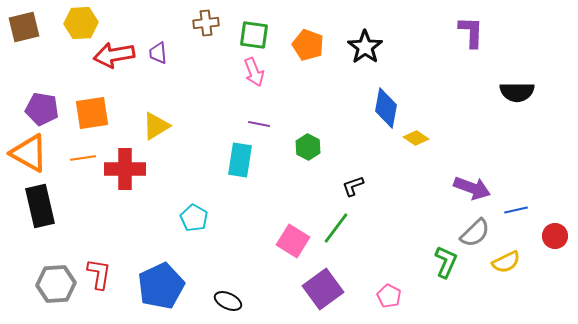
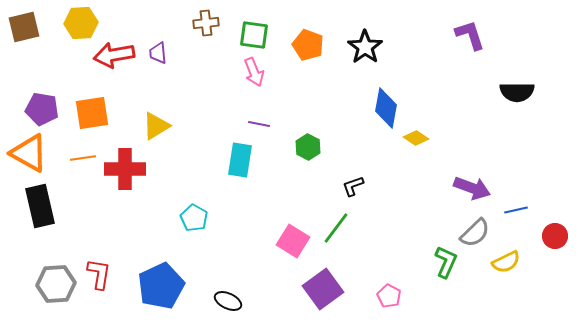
purple L-shape: moved 1 px left, 3 px down; rotated 20 degrees counterclockwise
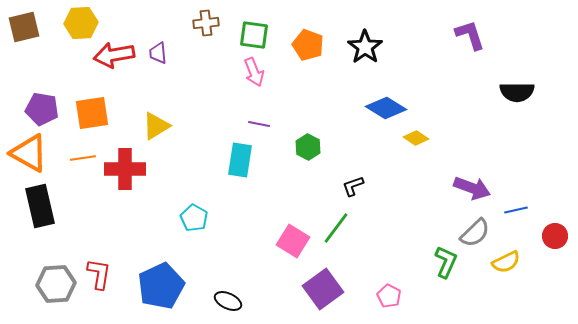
blue diamond: rotated 69 degrees counterclockwise
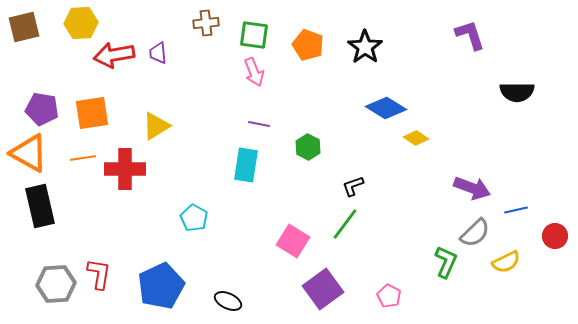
cyan rectangle: moved 6 px right, 5 px down
green line: moved 9 px right, 4 px up
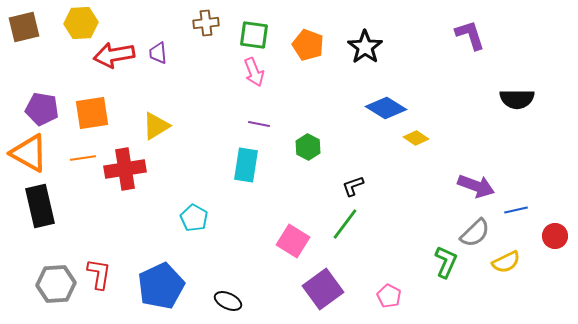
black semicircle: moved 7 px down
red cross: rotated 9 degrees counterclockwise
purple arrow: moved 4 px right, 2 px up
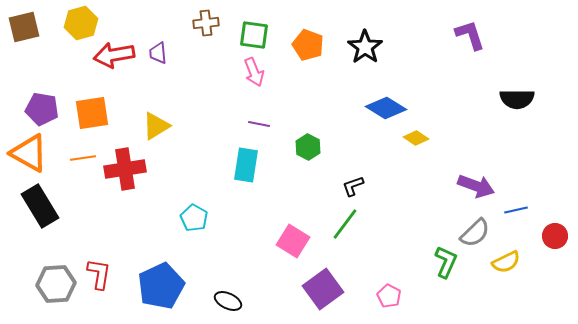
yellow hexagon: rotated 12 degrees counterclockwise
black rectangle: rotated 18 degrees counterclockwise
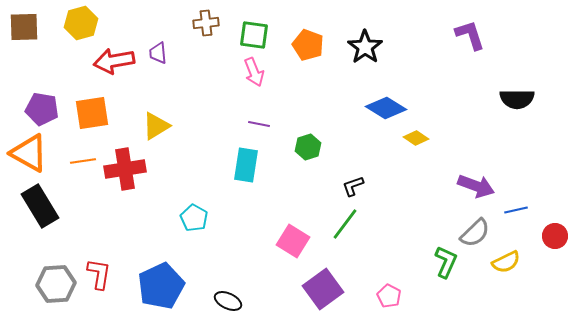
brown square: rotated 12 degrees clockwise
red arrow: moved 6 px down
green hexagon: rotated 15 degrees clockwise
orange line: moved 3 px down
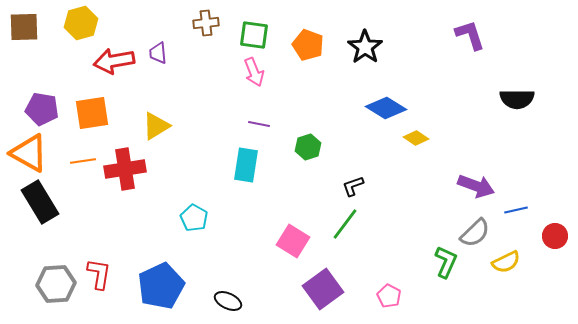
black rectangle: moved 4 px up
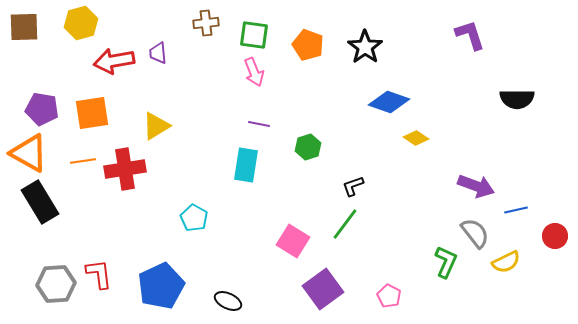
blue diamond: moved 3 px right, 6 px up; rotated 12 degrees counterclockwise
gray semicircle: rotated 84 degrees counterclockwise
red L-shape: rotated 16 degrees counterclockwise
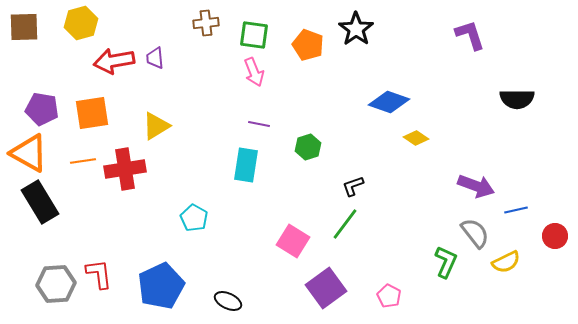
black star: moved 9 px left, 18 px up
purple trapezoid: moved 3 px left, 5 px down
purple square: moved 3 px right, 1 px up
